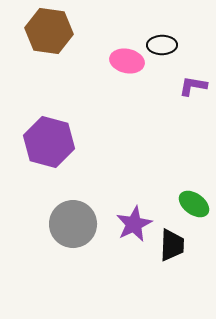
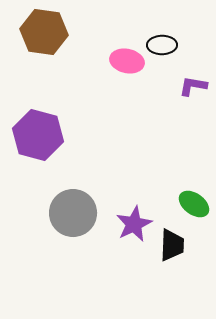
brown hexagon: moved 5 px left, 1 px down
purple hexagon: moved 11 px left, 7 px up
gray circle: moved 11 px up
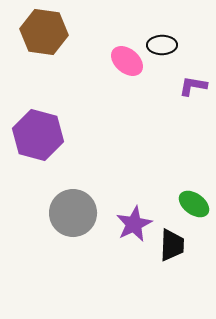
pink ellipse: rotated 28 degrees clockwise
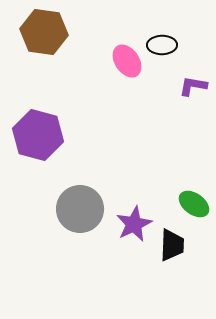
pink ellipse: rotated 16 degrees clockwise
gray circle: moved 7 px right, 4 px up
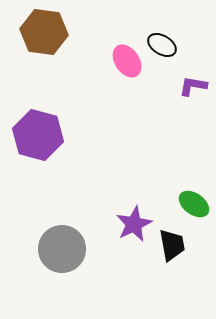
black ellipse: rotated 32 degrees clockwise
gray circle: moved 18 px left, 40 px down
black trapezoid: rotated 12 degrees counterclockwise
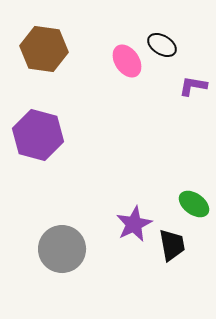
brown hexagon: moved 17 px down
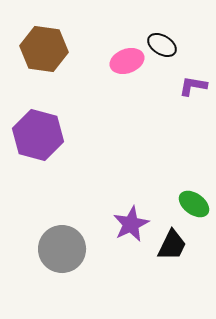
pink ellipse: rotated 76 degrees counterclockwise
purple star: moved 3 px left
black trapezoid: rotated 36 degrees clockwise
